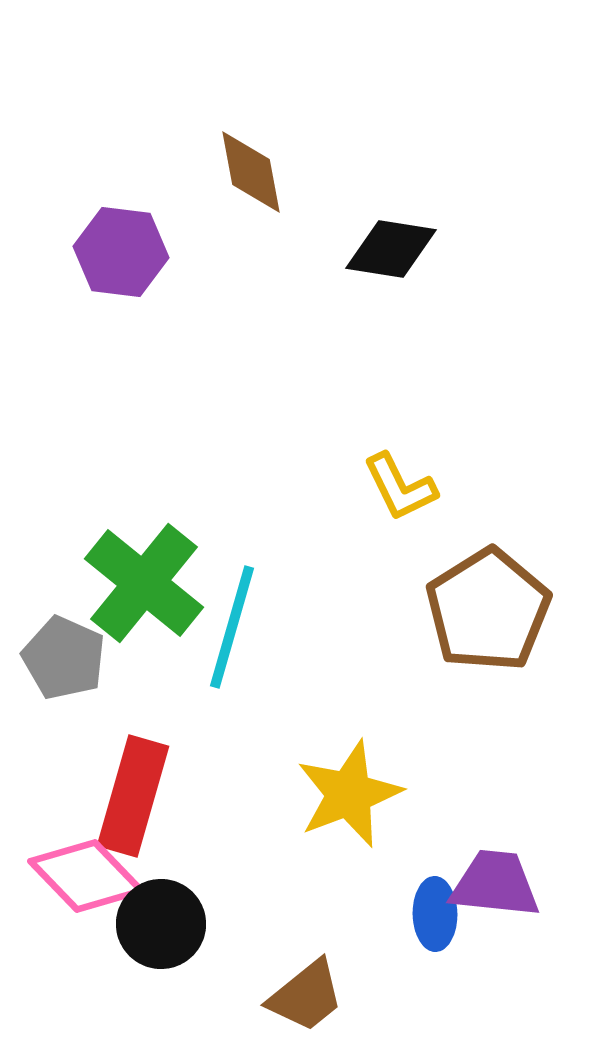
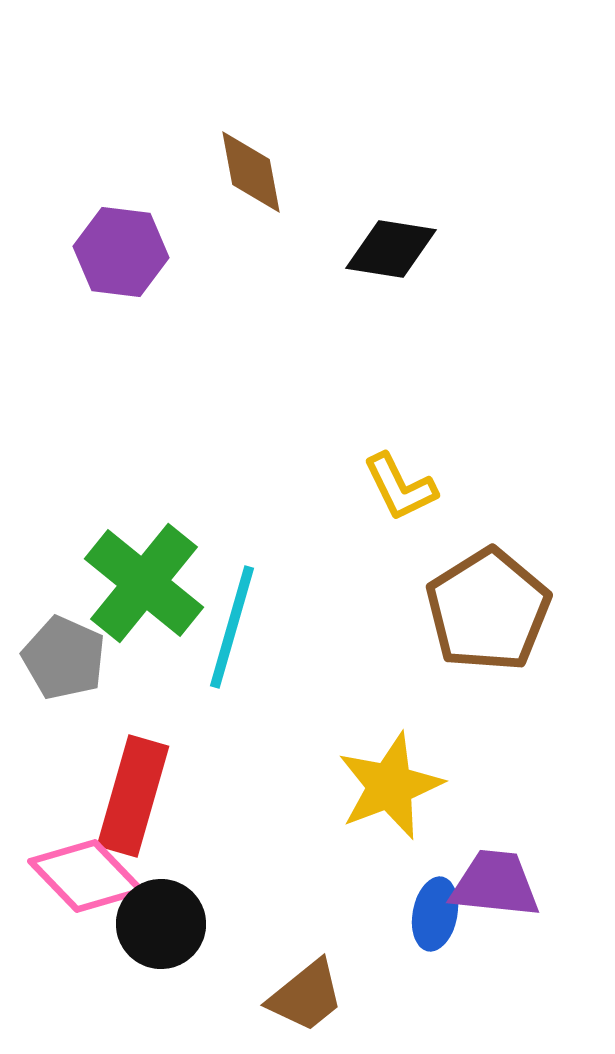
yellow star: moved 41 px right, 8 px up
blue ellipse: rotated 12 degrees clockwise
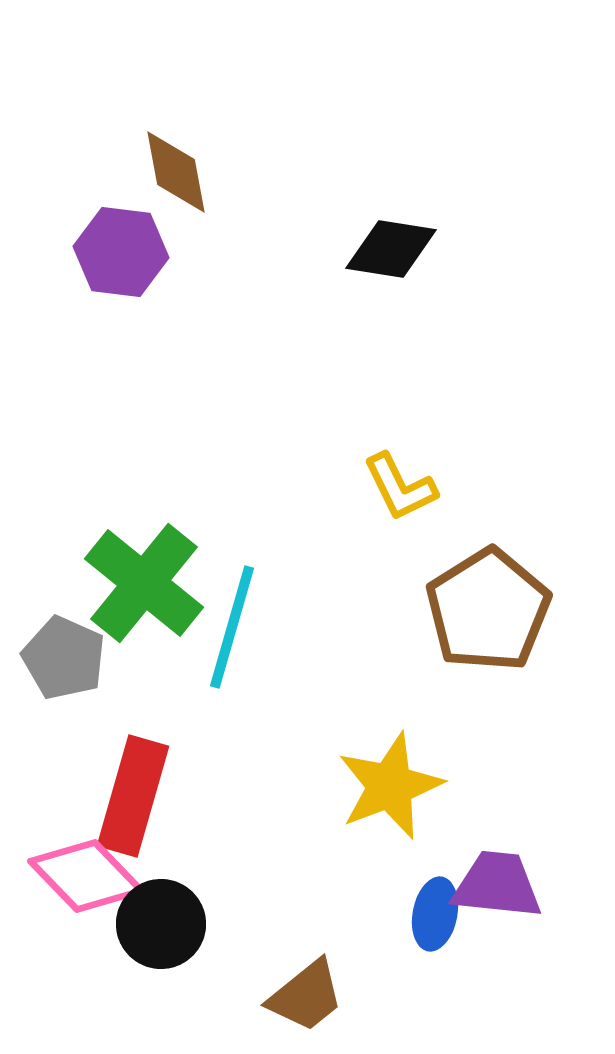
brown diamond: moved 75 px left
purple trapezoid: moved 2 px right, 1 px down
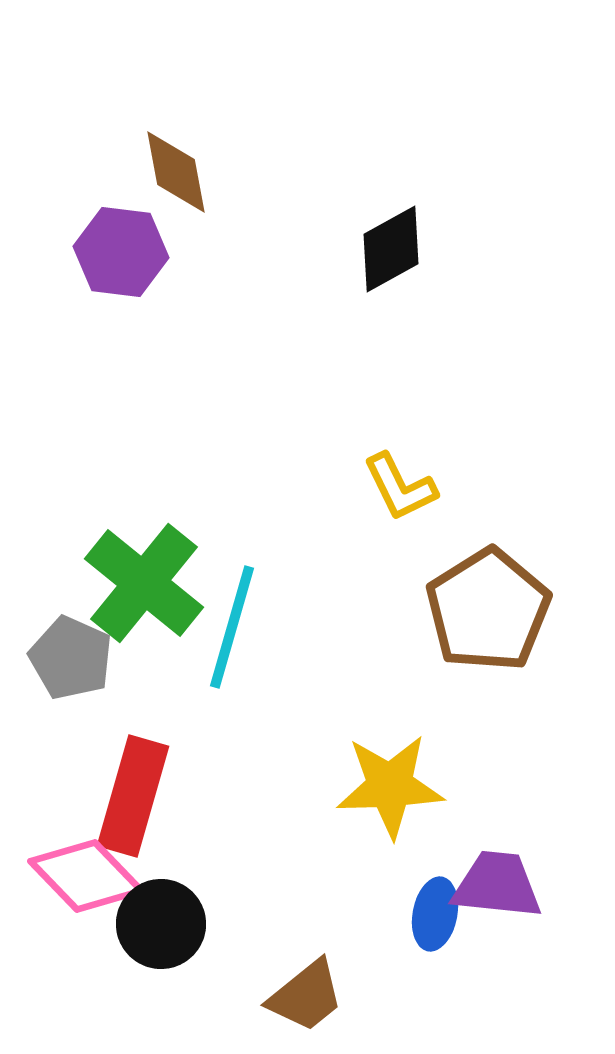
black diamond: rotated 38 degrees counterclockwise
gray pentagon: moved 7 px right
yellow star: rotated 19 degrees clockwise
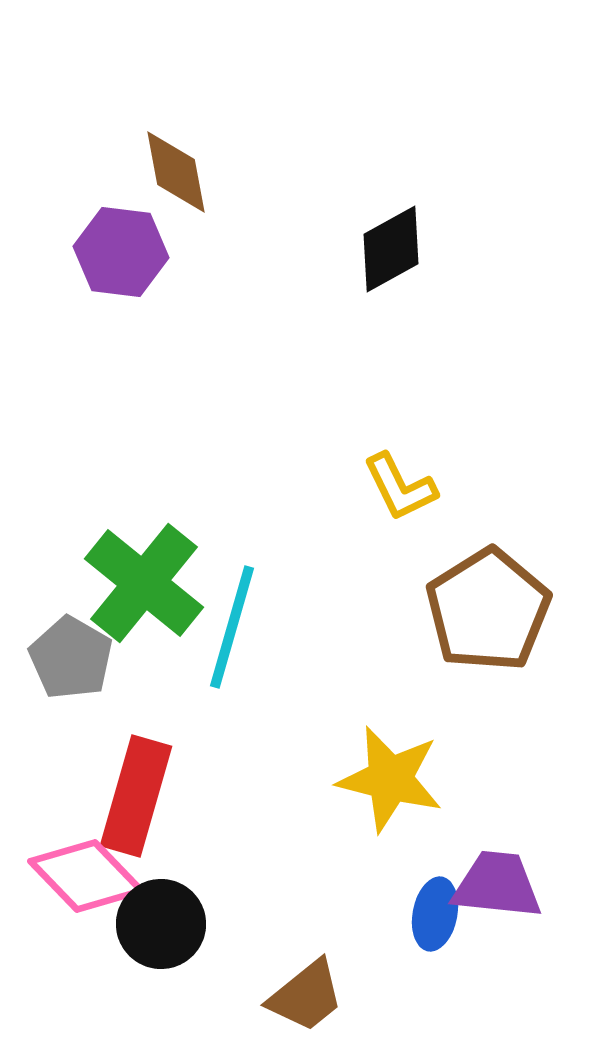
gray pentagon: rotated 6 degrees clockwise
yellow star: moved 7 px up; rotated 16 degrees clockwise
red rectangle: moved 3 px right
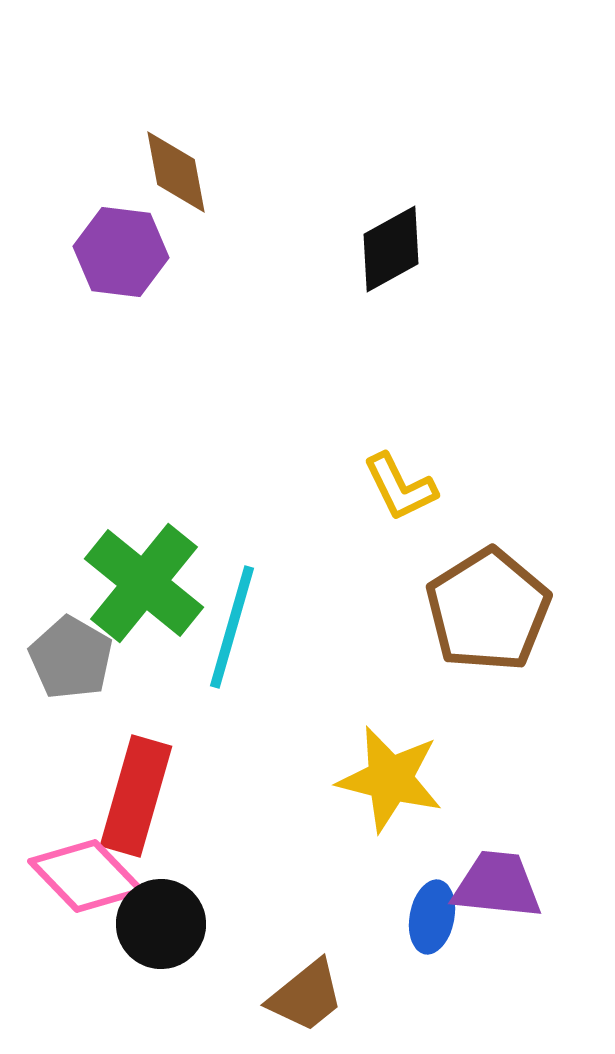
blue ellipse: moved 3 px left, 3 px down
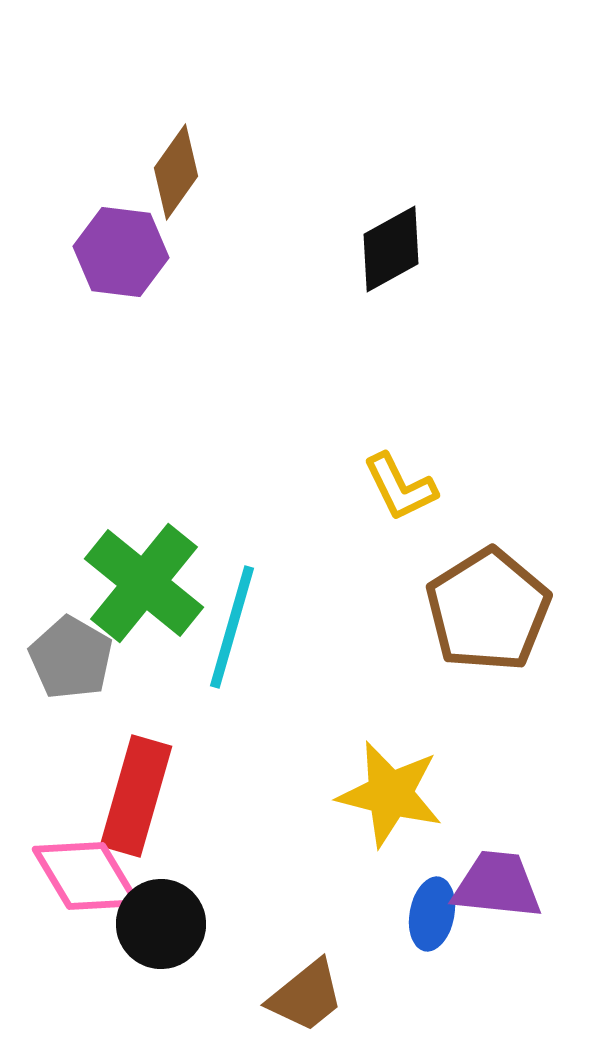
brown diamond: rotated 46 degrees clockwise
yellow star: moved 15 px down
pink diamond: rotated 13 degrees clockwise
blue ellipse: moved 3 px up
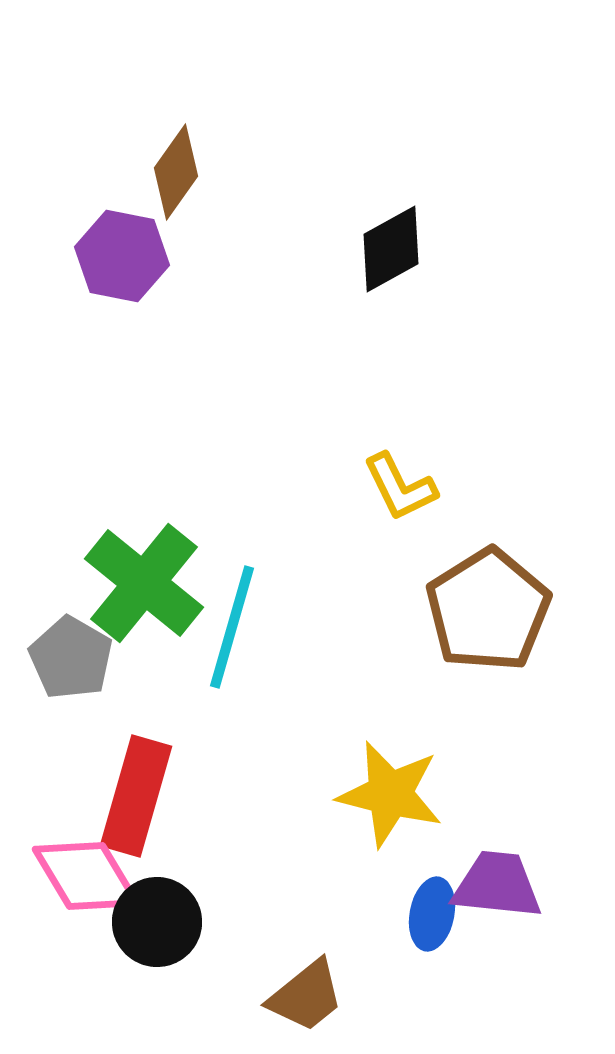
purple hexagon: moved 1 px right, 4 px down; rotated 4 degrees clockwise
black circle: moved 4 px left, 2 px up
